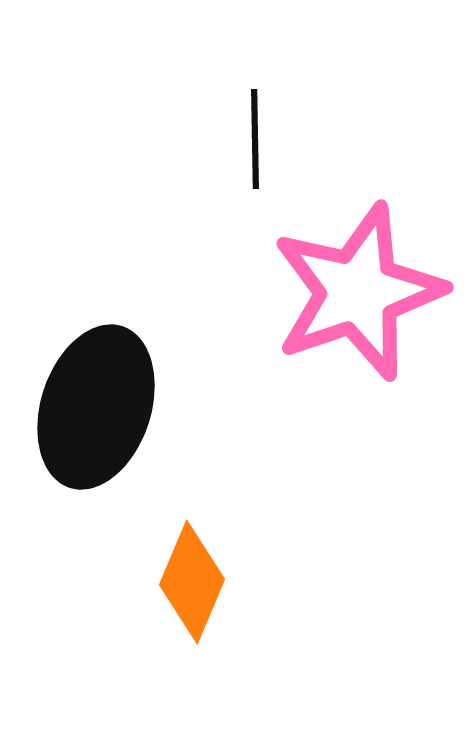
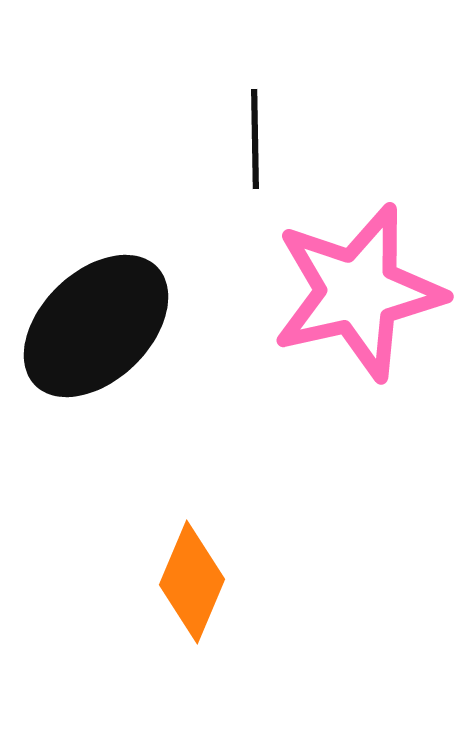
pink star: rotated 6 degrees clockwise
black ellipse: moved 81 px up; rotated 28 degrees clockwise
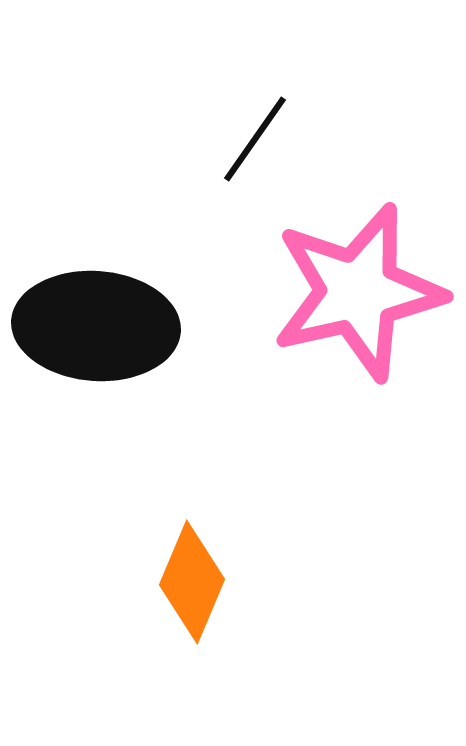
black line: rotated 36 degrees clockwise
black ellipse: rotated 48 degrees clockwise
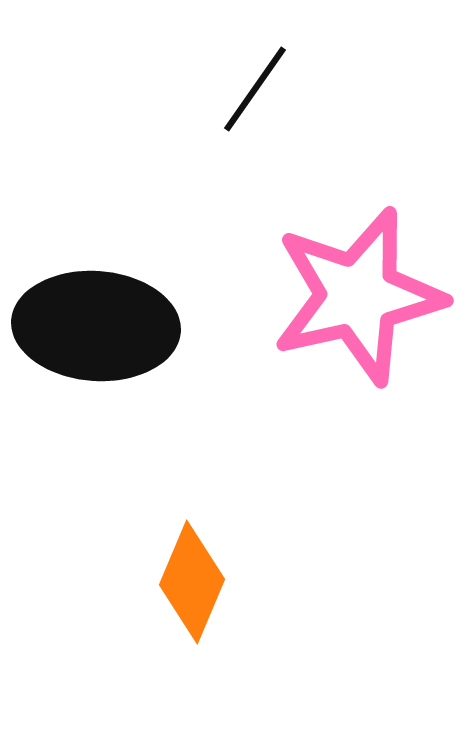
black line: moved 50 px up
pink star: moved 4 px down
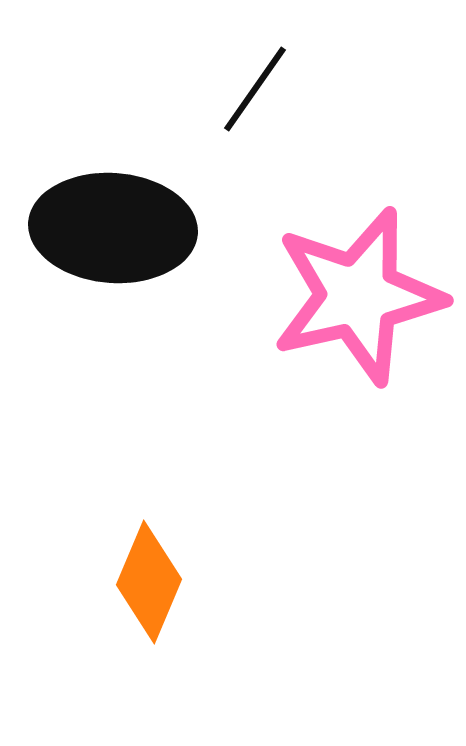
black ellipse: moved 17 px right, 98 px up
orange diamond: moved 43 px left
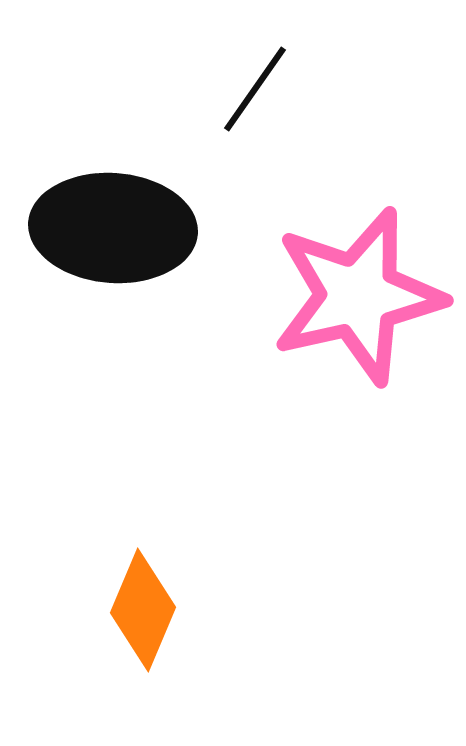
orange diamond: moved 6 px left, 28 px down
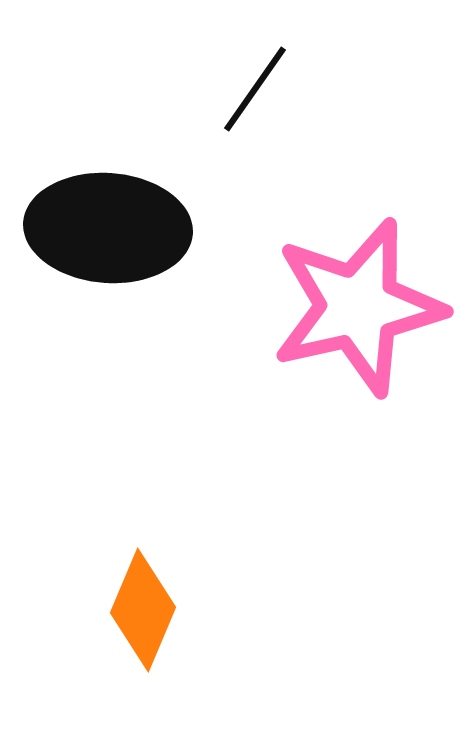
black ellipse: moved 5 px left
pink star: moved 11 px down
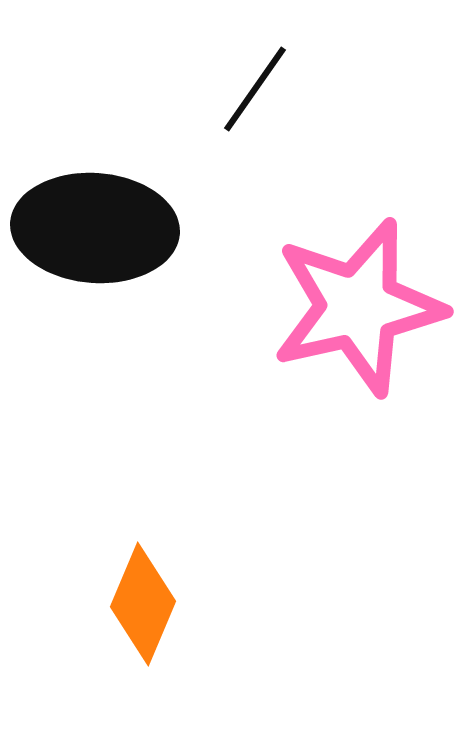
black ellipse: moved 13 px left
orange diamond: moved 6 px up
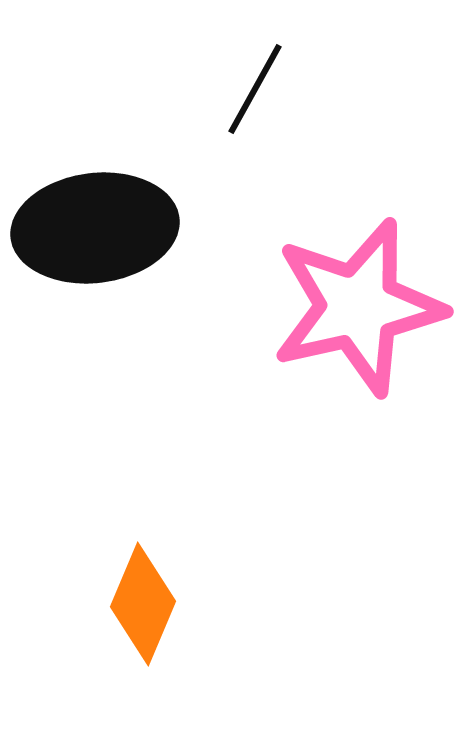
black line: rotated 6 degrees counterclockwise
black ellipse: rotated 11 degrees counterclockwise
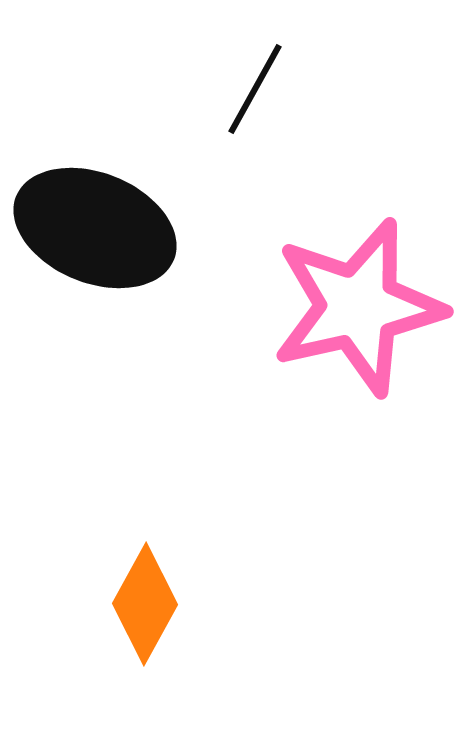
black ellipse: rotated 29 degrees clockwise
orange diamond: moved 2 px right; rotated 6 degrees clockwise
